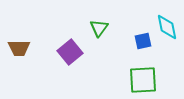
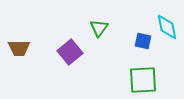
blue square: rotated 24 degrees clockwise
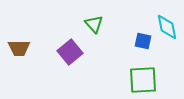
green triangle: moved 5 px left, 4 px up; rotated 18 degrees counterclockwise
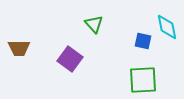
purple square: moved 7 px down; rotated 15 degrees counterclockwise
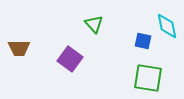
cyan diamond: moved 1 px up
green square: moved 5 px right, 2 px up; rotated 12 degrees clockwise
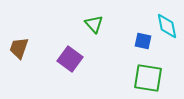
brown trapezoid: rotated 110 degrees clockwise
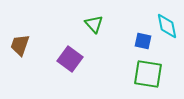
brown trapezoid: moved 1 px right, 3 px up
green square: moved 4 px up
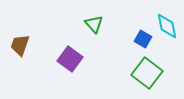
blue square: moved 2 px up; rotated 18 degrees clockwise
green square: moved 1 px left, 1 px up; rotated 28 degrees clockwise
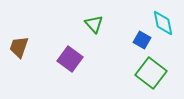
cyan diamond: moved 4 px left, 3 px up
blue square: moved 1 px left, 1 px down
brown trapezoid: moved 1 px left, 2 px down
green square: moved 4 px right
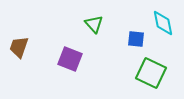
blue square: moved 6 px left, 1 px up; rotated 24 degrees counterclockwise
purple square: rotated 15 degrees counterclockwise
green square: rotated 12 degrees counterclockwise
